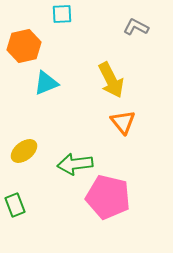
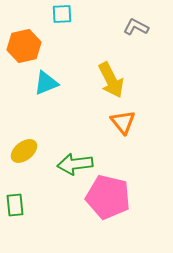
green rectangle: rotated 15 degrees clockwise
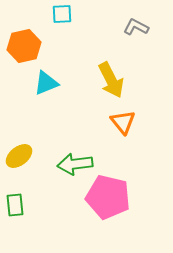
yellow ellipse: moved 5 px left, 5 px down
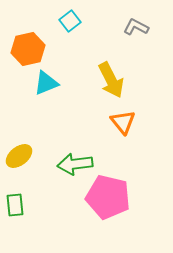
cyan square: moved 8 px right, 7 px down; rotated 35 degrees counterclockwise
orange hexagon: moved 4 px right, 3 px down
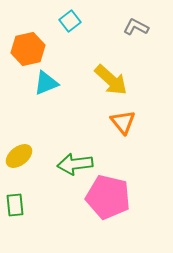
yellow arrow: rotated 21 degrees counterclockwise
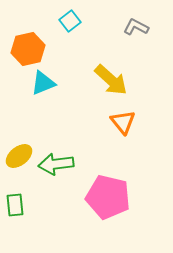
cyan triangle: moved 3 px left
green arrow: moved 19 px left
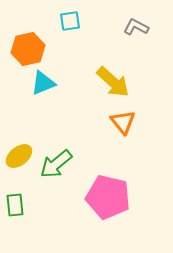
cyan square: rotated 30 degrees clockwise
yellow arrow: moved 2 px right, 2 px down
green arrow: rotated 32 degrees counterclockwise
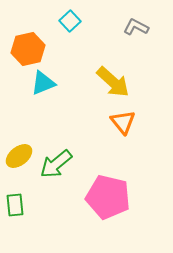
cyan square: rotated 35 degrees counterclockwise
